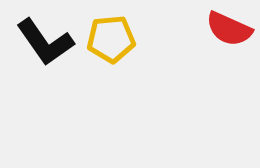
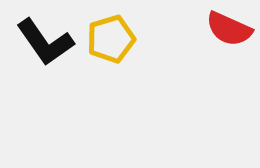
yellow pentagon: rotated 12 degrees counterclockwise
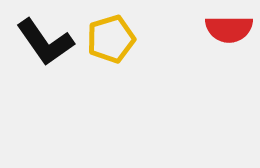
red semicircle: rotated 24 degrees counterclockwise
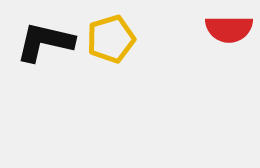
black L-shape: rotated 138 degrees clockwise
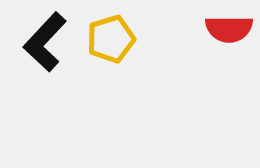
black L-shape: rotated 60 degrees counterclockwise
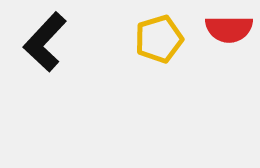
yellow pentagon: moved 48 px right
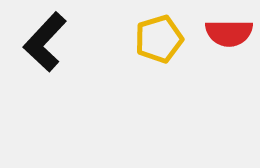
red semicircle: moved 4 px down
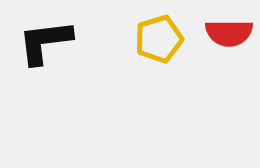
black L-shape: rotated 40 degrees clockwise
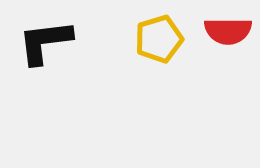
red semicircle: moved 1 px left, 2 px up
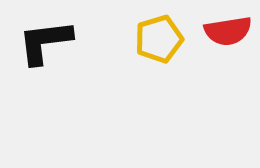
red semicircle: rotated 9 degrees counterclockwise
